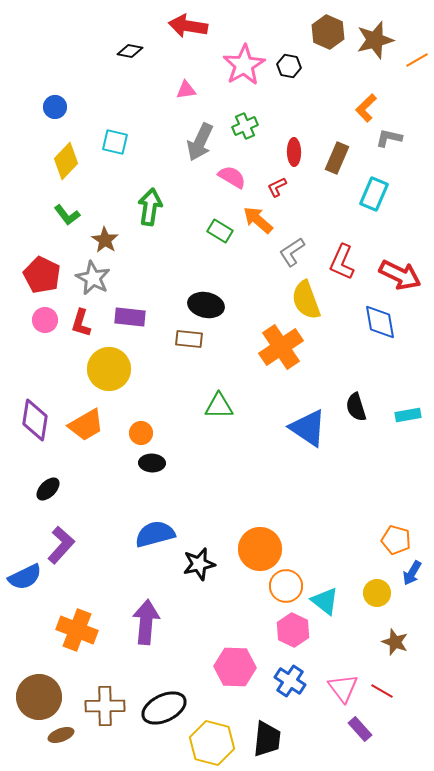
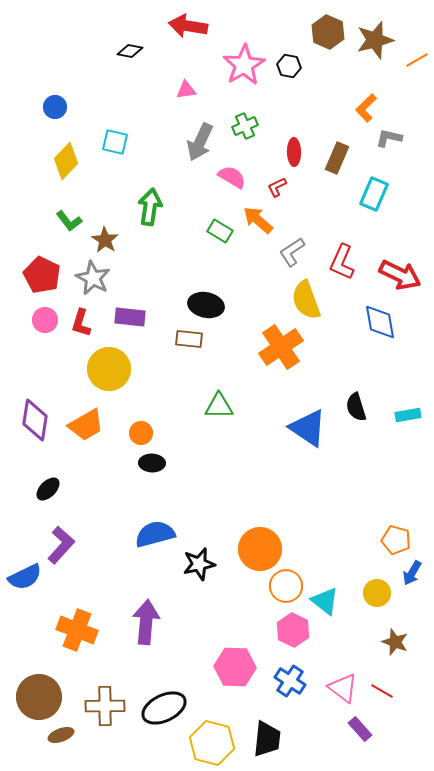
green L-shape at (67, 215): moved 2 px right, 6 px down
pink triangle at (343, 688): rotated 16 degrees counterclockwise
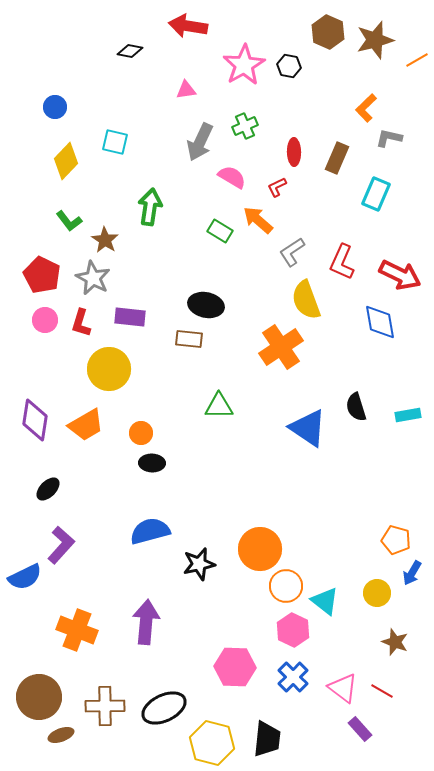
cyan rectangle at (374, 194): moved 2 px right
blue semicircle at (155, 534): moved 5 px left, 3 px up
blue cross at (290, 681): moved 3 px right, 4 px up; rotated 12 degrees clockwise
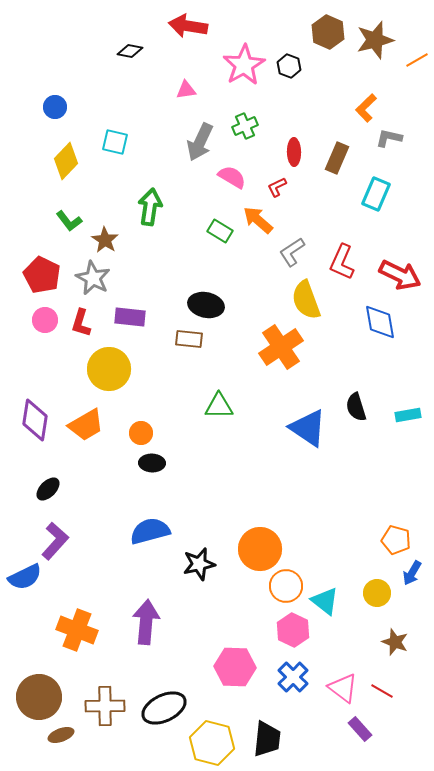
black hexagon at (289, 66): rotated 10 degrees clockwise
purple L-shape at (61, 545): moved 6 px left, 4 px up
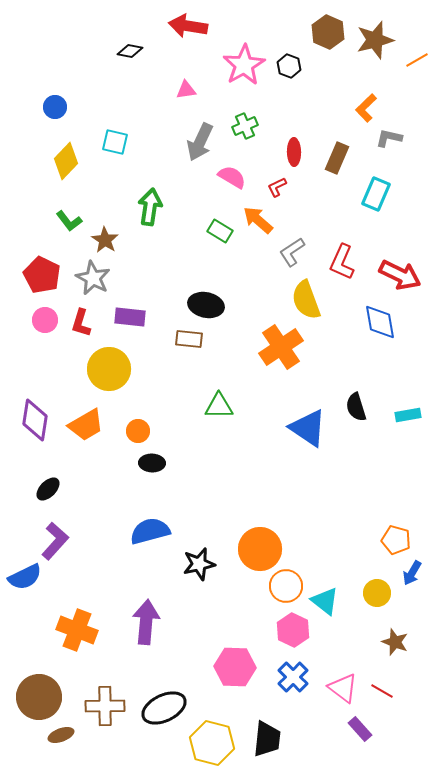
orange circle at (141, 433): moved 3 px left, 2 px up
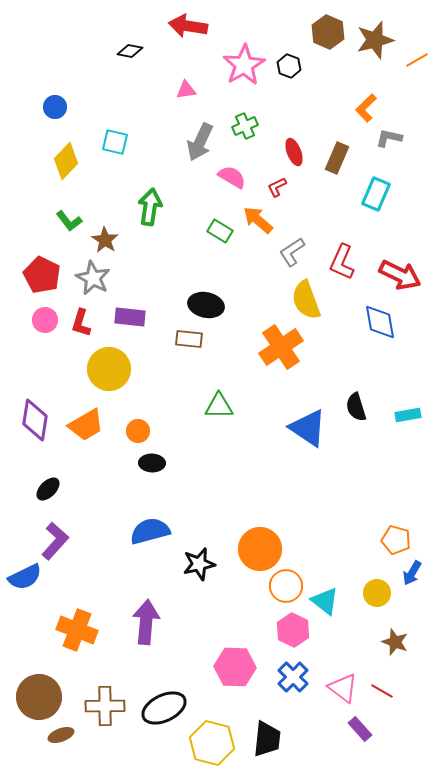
red ellipse at (294, 152): rotated 20 degrees counterclockwise
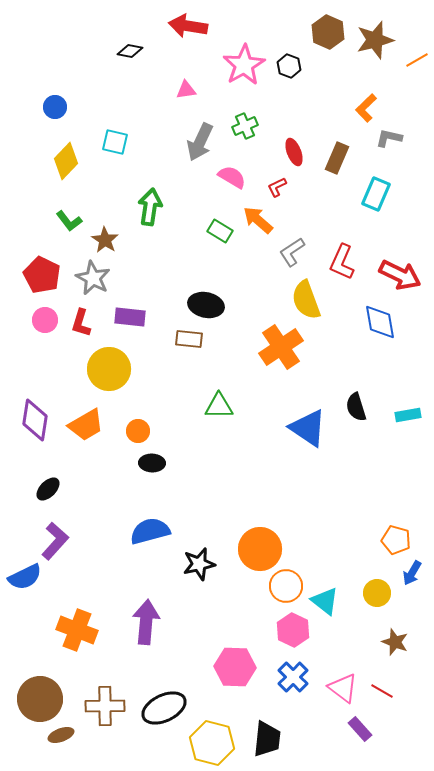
brown circle at (39, 697): moved 1 px right, 2 px down
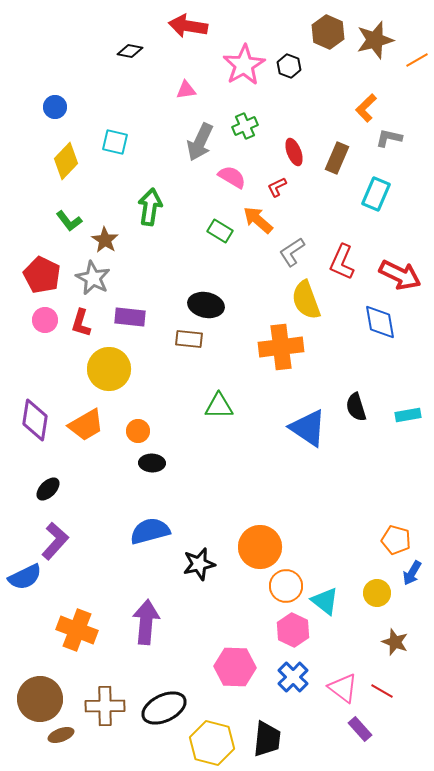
orange cross at (281, 347): rotated 27 degrees clockwise
orange circle at (260, 549): moved 2 px up
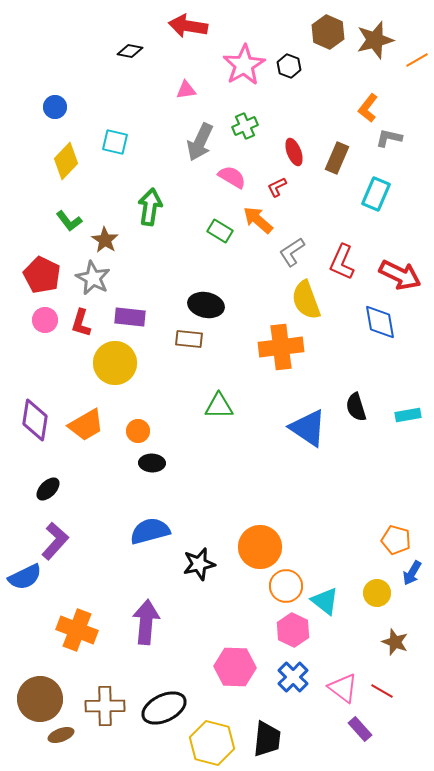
orange L-shape at (366, 108): moved 2 px right; rotated 8 degrees counterclockwise
yellow circle at (109, 369): moved 6 px right, 6 px up
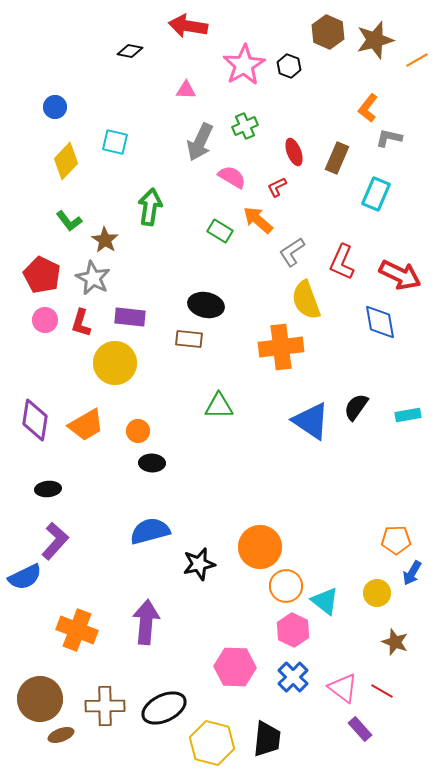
pink triangle at (186, 90): rotated 10 degrees clockwise
black semicircle at (356, 407): rotated 52 degrees clockwise
blue triangle at (308, 428): moved 3 px right, 7 px up
black ellipse at (48, 489): rotated 40 degrees clockwise
orange pentagon at (396, 540): rotated 16 degrees counterclockwise
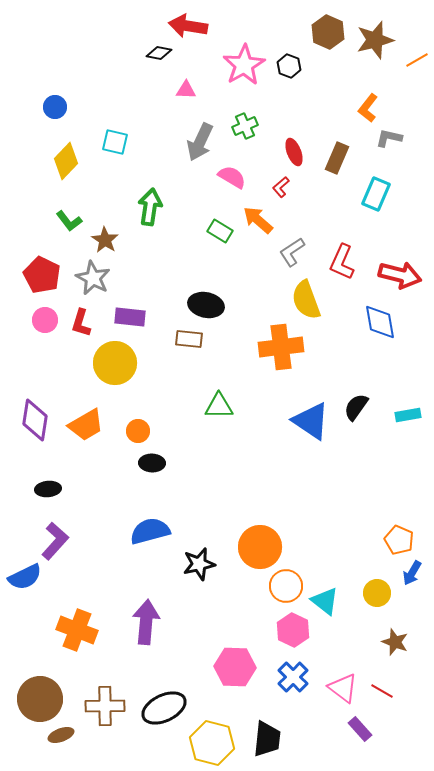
black diamond at (130, 51): moved 29 px right, 2 px down
red L-shape at (277, 187): moved 4 px right; rotated 15 degrees counterclockwise
red arrow at (400, 275): rotated 12 degrees counterclockwise
orange pentagon at (396, 540): moved 3 px right; rotated 24 degrees clockwise
